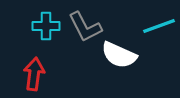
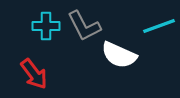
gray L-shape: moved 1 px left, 1 px up
red arrow: rotated 136 degrees clockwise
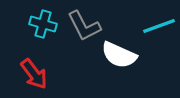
cyan cross: moved 3 px left, 2 px up; rotated 16 degrees clockwise
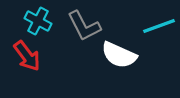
cyan cross: moved 5 px left, 3 px up; rotated 12 degrees clockwise
red arrow: moved 7 px left, 18 px up
